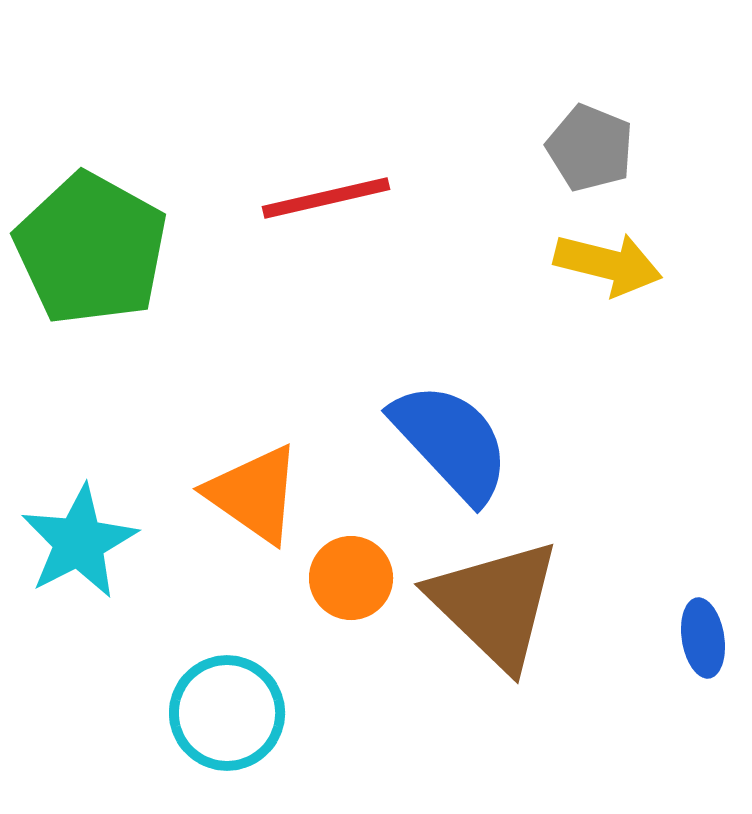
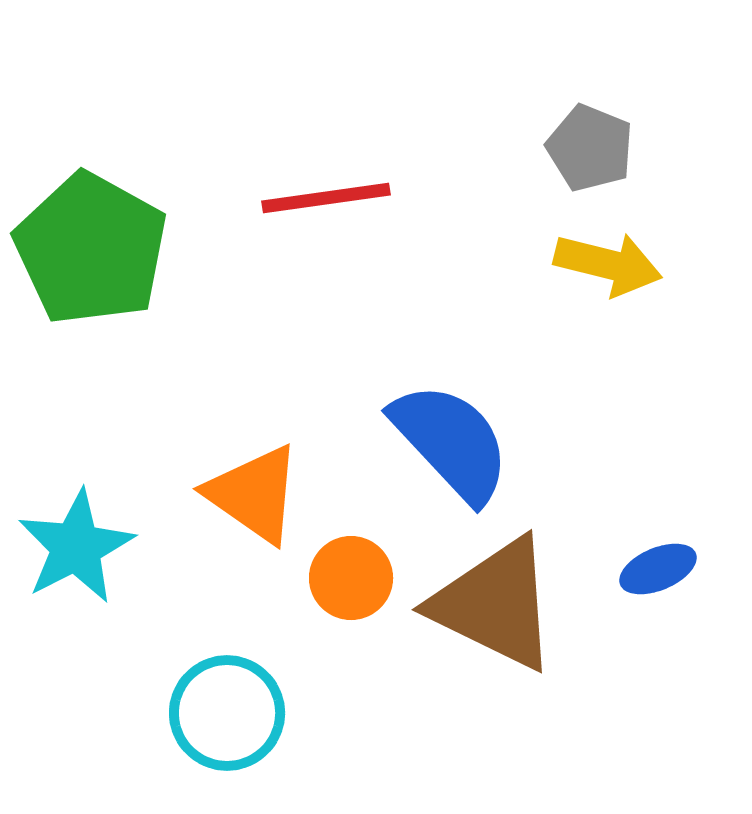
red line: rotated 5 degrees clockwise
cyan star: moved 3 px left, 5 px down
brown triangle: rotated 18 degrees counterclockwise
blue ellipse: moved 45 px left, 69 px up; rotated 76 degrees clockwise
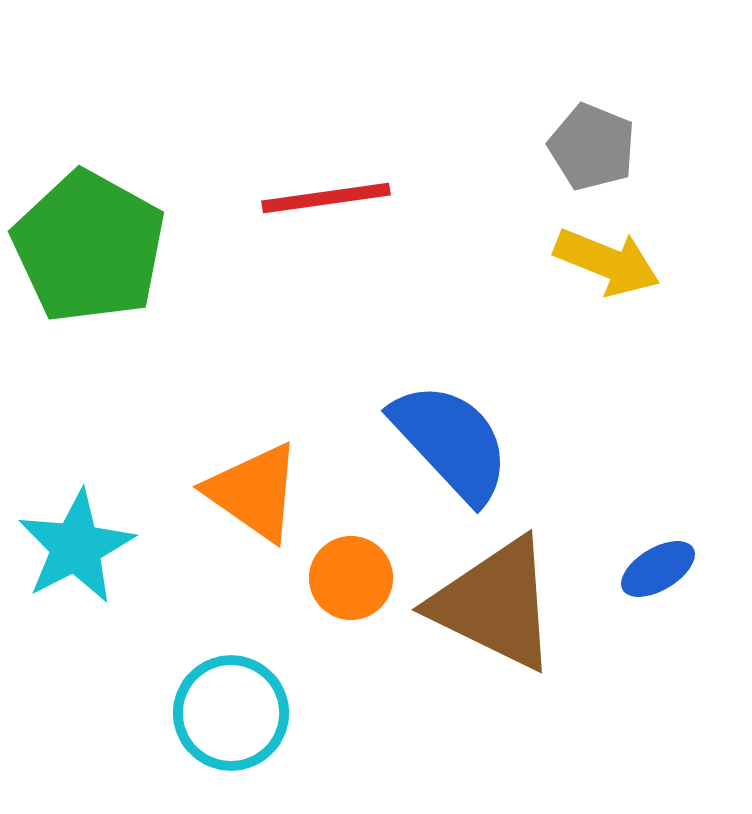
gray pentagon: moved 2 px right, 1 px up
green pentagon: moved 2 px left, 2 px up
yellow arrow: moved 1 px left, 2 px up; rotated 8 degrees clockwise
orange triangle: moved 2 px up
blue ellipse: rotated 8 degrees counterclockwise
cyan circle: moved 4 px right
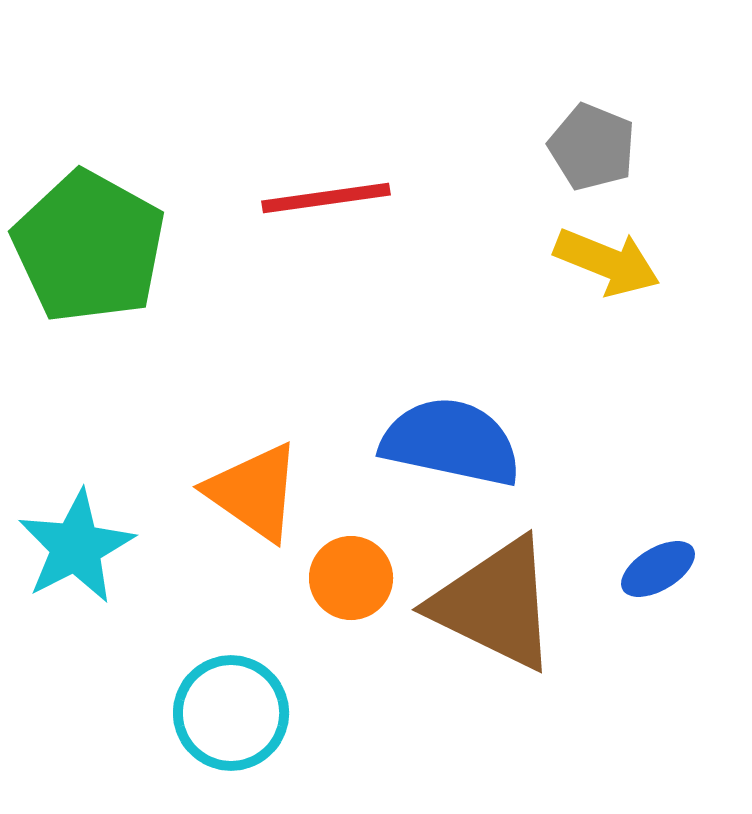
blue semicircle: rotated 35 degrees counterclockwise
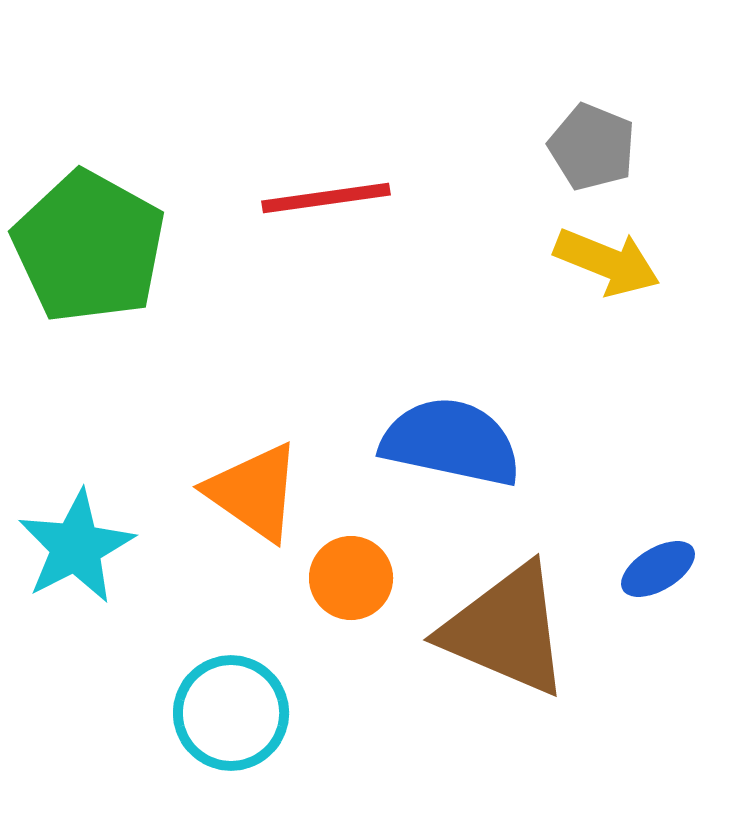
brown triangle: moved 11 px right, 26 px down; rotated 3 degrees counterclockwise
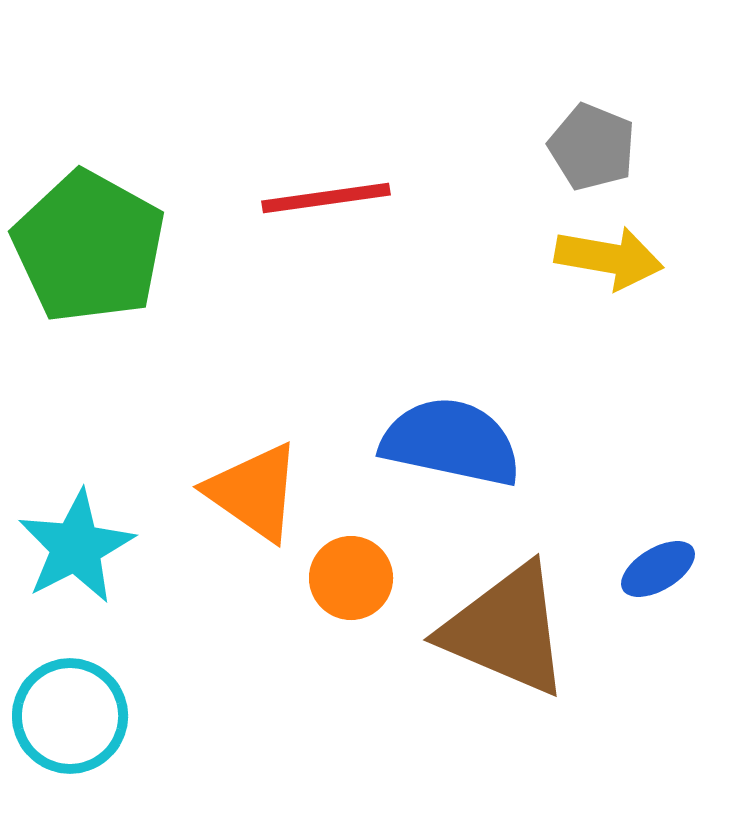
yellow arrow: moved 2 px right, 4 px up; rotated 12 degrees counterclockwise
cyan circle: moved 161 px left, 3 px down
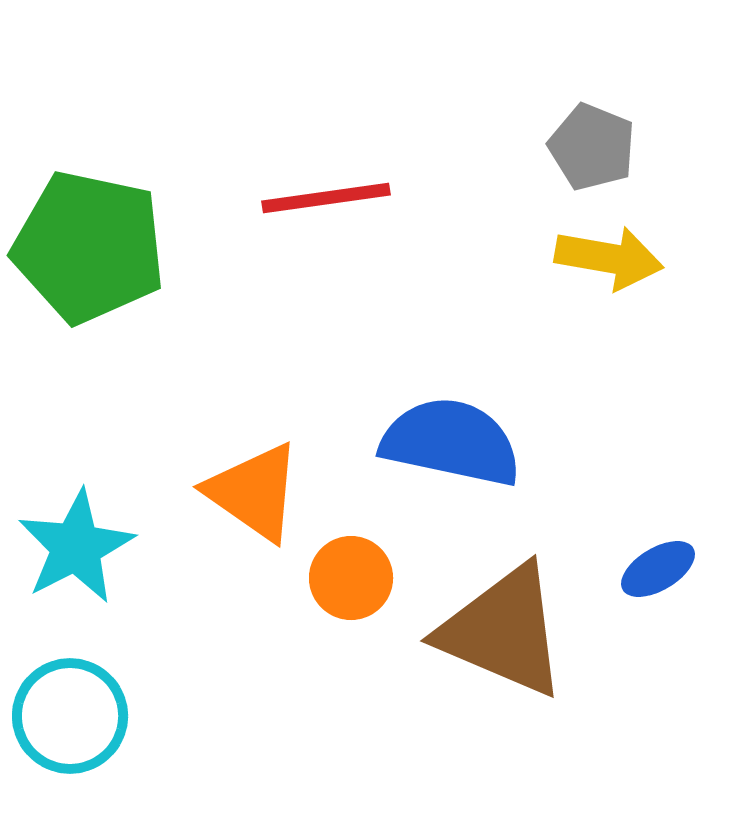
green pentagon: rotated 17 degrees counterclockwise
brown triangle: moved 3 px left, 1 px down
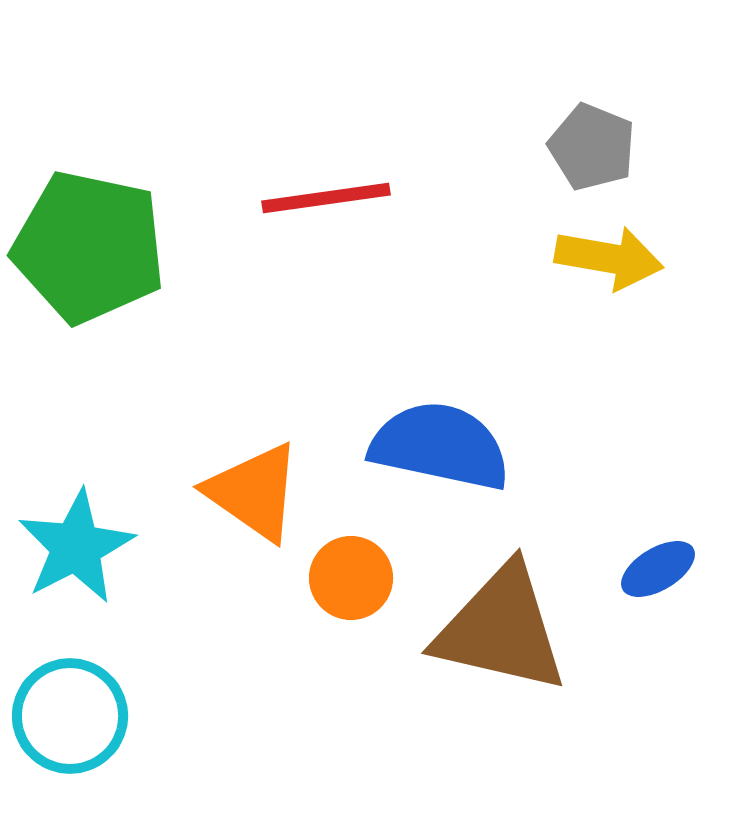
blue semicircle: moved 11 px left, 4 px down
brown triangle: moved 2 px left, 2 px up; rotated 10 degrees counterclockwise
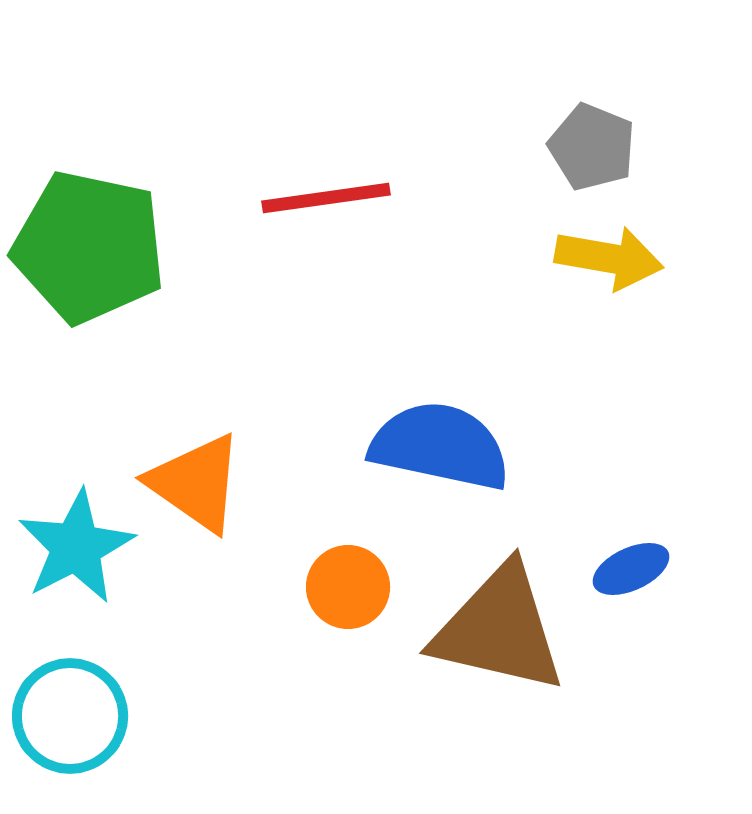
orange triangle: moved 58 px left, 9 px up
blue ellipse: moved 27 px left; rotated 6 degrees clockwise
orange circle: moved 3 px left, 9 px down
brown triangle: moved 2 px left
